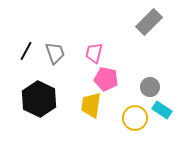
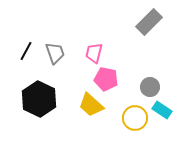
yellow trapezoid: rotated 56 degrees counterclockwise
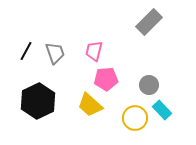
pink trapezoid: moved 2 px up
pink pentagon: rotated 15 degrees counterclockwise
gray circle: moved 1 px left, 2 px up
black hexagon: moved 1 px left, 2 px down; rotated 8 degrees clockwise
yellow trapezoid: moved 1 px left
cyan rectangle: rotated 12 degrees clockwise
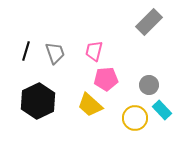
black line: rotated 12 degrees counterclockwise
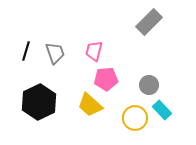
black hexagon: moved 1 px right, 1 px down
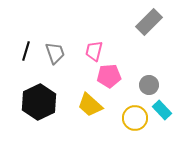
pink pentagon: moved 3 px right, 3 px up
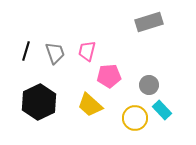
gray rectangle: rotated 28 degrees clockwise
pink trapezoid: moved 7 px left
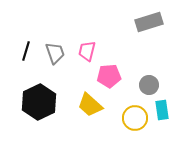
cyan rectangle: rotated 36 degrees clockwise
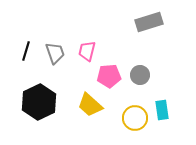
gray circle: moved 9 px left, 10 px up
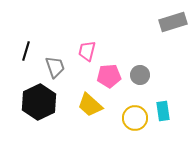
gray rectangle: moved 24 px right
gray trapezoid: moved 14 px down
cyan rectangle: moved 1 px right, 1 px down
